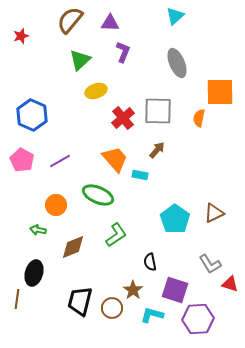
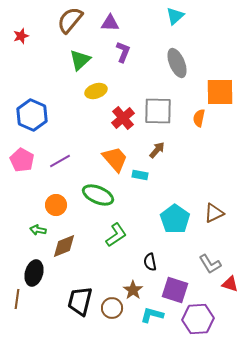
brown diamond: moved 9 px left, 1 px up
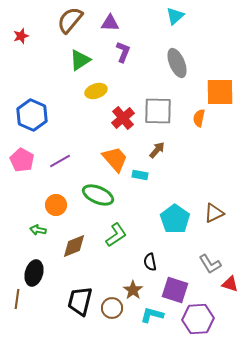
green triangle: rotated 10 degrees clockwise
brown diamond: moved 10 px right
